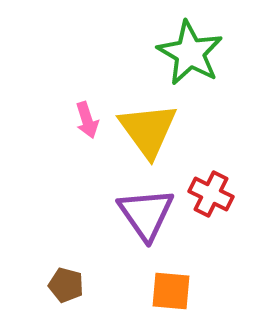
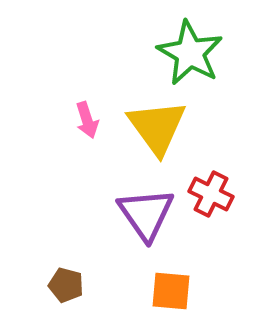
yellow triangle: moved 9 px right, 3 px up
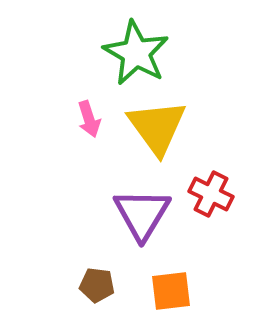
green star: moved 54 px left
pink arrow: moved 2 px right, 1 px up
purple triangle: moved 4 px left; rotated 6 degrees clockwise
brown pentagon: moved 31 px right; rotated 8 degrees counterclockwise
orange square: rotated 12 degrees counterclockwise
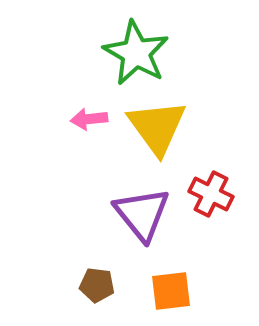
pink arrow: rotated 102 degrees clockwise
purple triangle: rotated 10 degrees counterclockwise
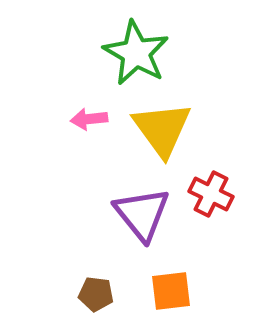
yellow triangle: moved 5 px right, 2 px down
brown pentagon: moved 1 px left, 9 px down
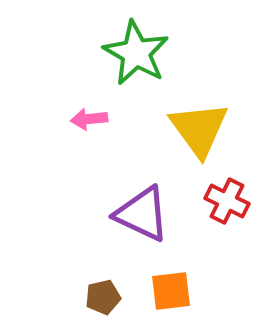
yellow triangle: moved 37 px right
red cross: moved 16 px right, 7 px down
purple triangle: rotated 26 degrees counterclockwise
brown pentagon: moved 7 px right, 3 px down; rotated 20 degrees counterclockwise
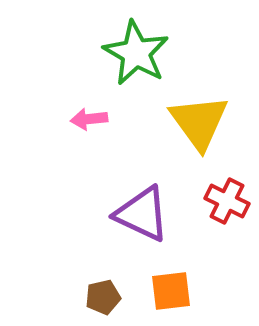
yellow triangle: moved 7 px up
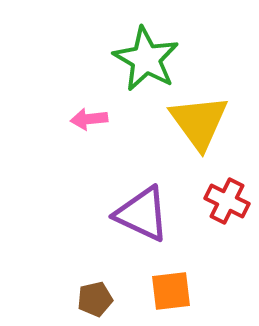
green star: moved 10 px right, 6 px down
brown pentagon: moved 8 px left, 2 px down
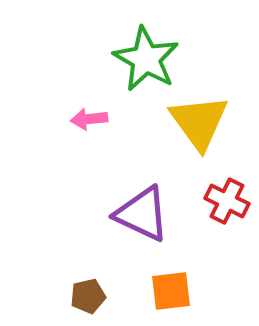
brown pentagon: moved 7 px left, 3 px up
